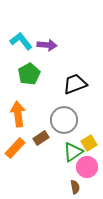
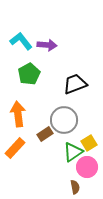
brown rectangle: moved 4 px right, 4 px up
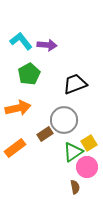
orange arrow: moved 6 px up; rotated 85 degrees clockwise
orange rectangle: rotated 10 degrees clockwise
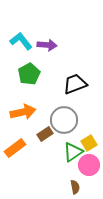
orange arrow: moved 5 px right, 4 px down
pink circle: moved 2 px right, 2 px up
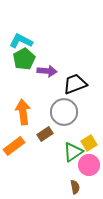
cyan L-shape: rotated 25 degrees counterclockwise
purple arrow: moved 26 px down
green pentagon: moved 5 px left, 15 px up
orange arrow: rotated 85 degrees counterclockwise
gray circle: moved 8 px up
orange rectangle: moved 1 px left, 2 px up
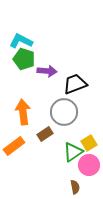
green pentagon: rotated 25 degrees counterclockwise
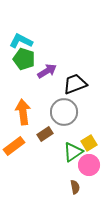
purple arrow: rotated 36 degrees counterclockwise
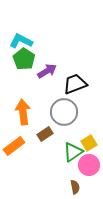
green pentagon: rotated 15 degrees clockwise
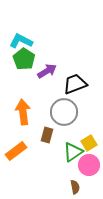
brown rectangle: moved 2 px right, 1 px down; rotated 42 degrees counterclockwise
orange rectangle: moved 2 px right, 5 px down
